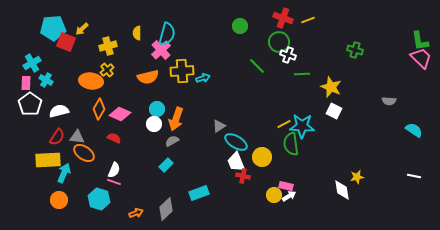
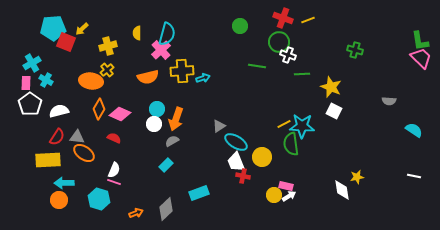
green line at (257, 66): rotated 36 degrees counterclockwise
cyan arrow at (64, 173): moved 10 px down; rotated 114 degrees counterclockwise
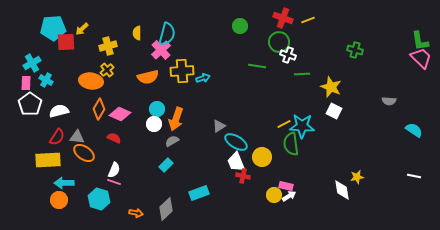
red square at (66, 42): rotated 24 degrees counterclockwise
orange arrow at (136, 213): rotated 32 degrees clockwise
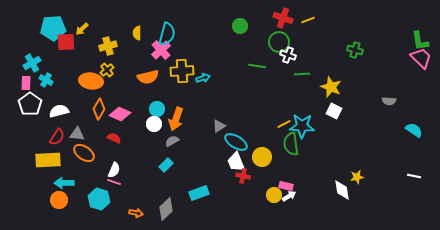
gray triangle at (77, 137): moved 3 px up
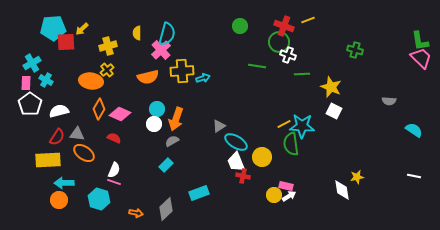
red cross at (283, 18): moved 1 px right, 8 px down
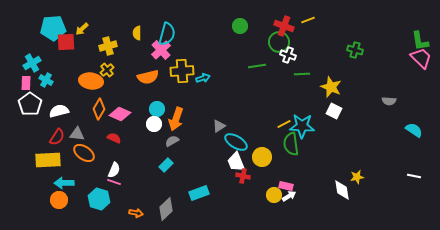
green line at (257, 66): rotated 18 degrees counterclockwise
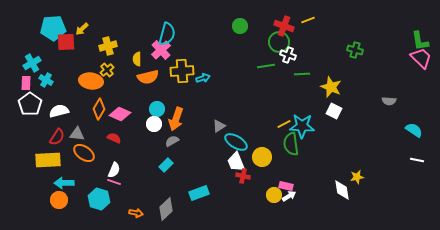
yellow semicircle at (137, 33): moved 26 px down
green line at (257, 66): moved 9 px right
white line at (414, 176): moved 3 px right, 16 px up
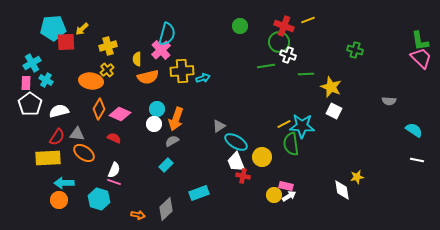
green line at (302, 74): moved 4 px right
yellow rectangle at (48, 160): moved 2 px up
orange arrow at (136, 213): moved 2 px right, 2 px down
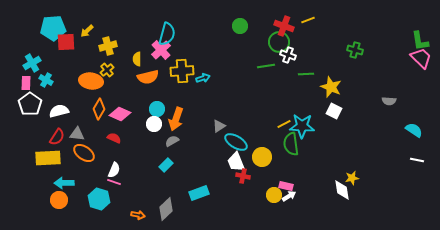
yellow arrow at (82, 29): moved 5 px right, 2 px down
yellow star at (357, 177): moved 5 px left, 1 px down
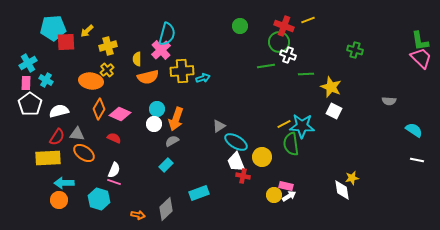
cyan cross at (32, 63): moved 4 px left
